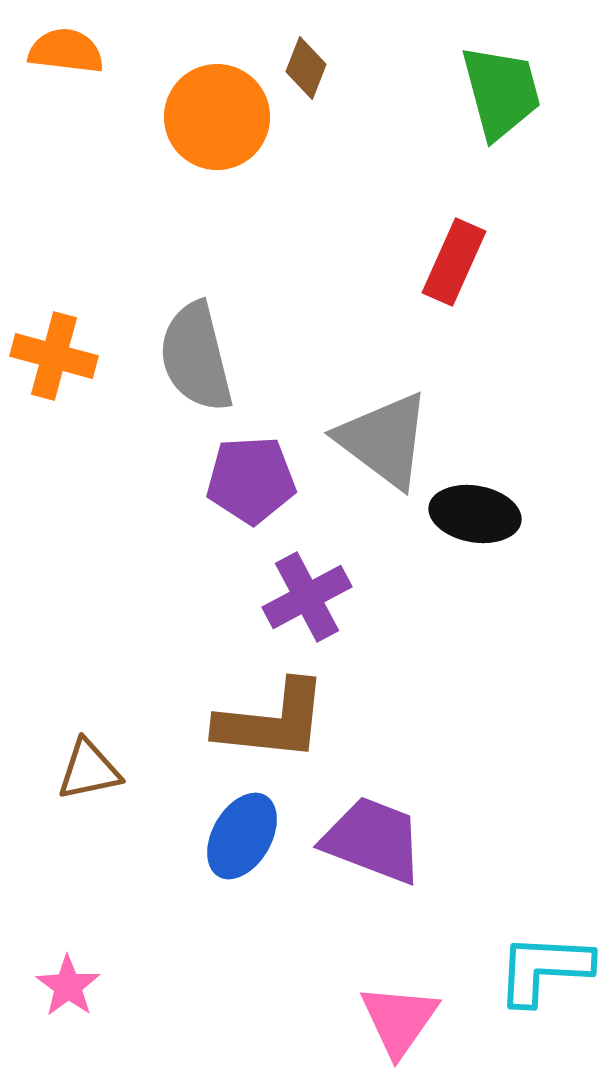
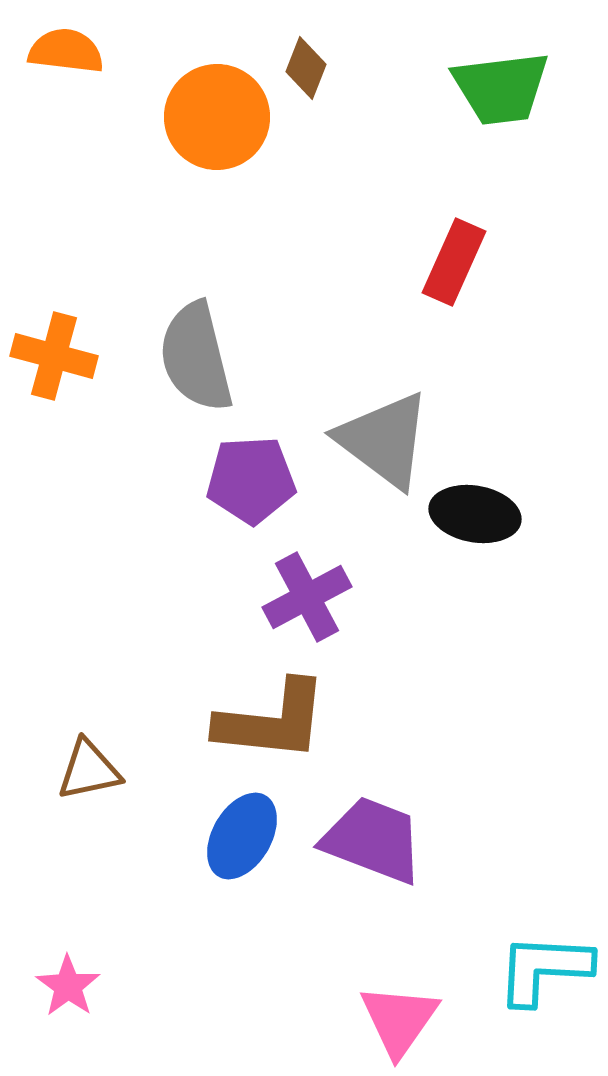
green trapezoid: moved 4 px up; rotated 98 degrees clockwise
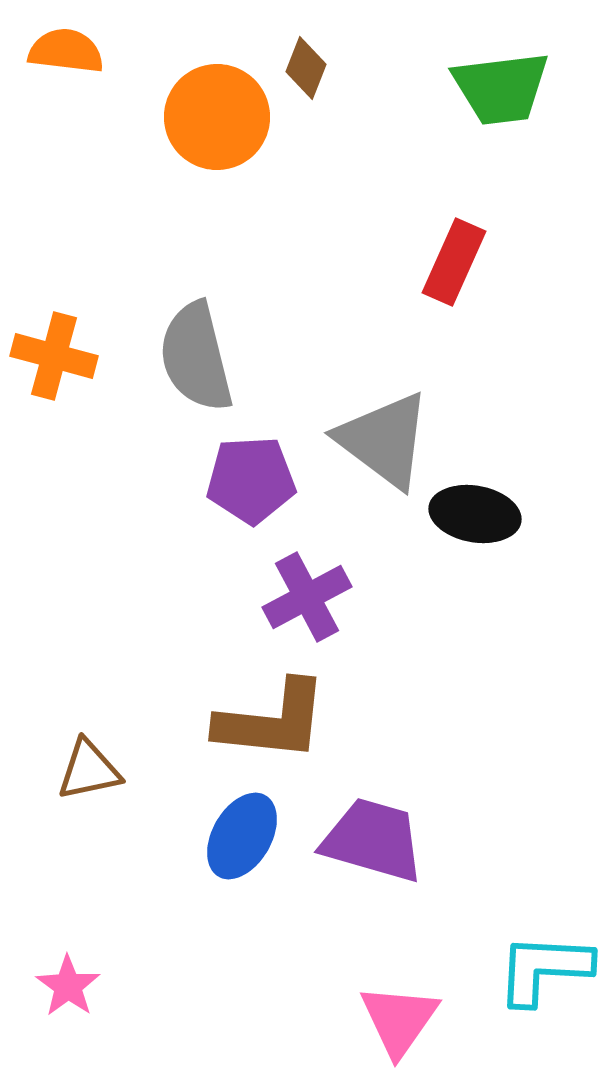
purple trapezoid: rotated 5 degrees counterclockwise
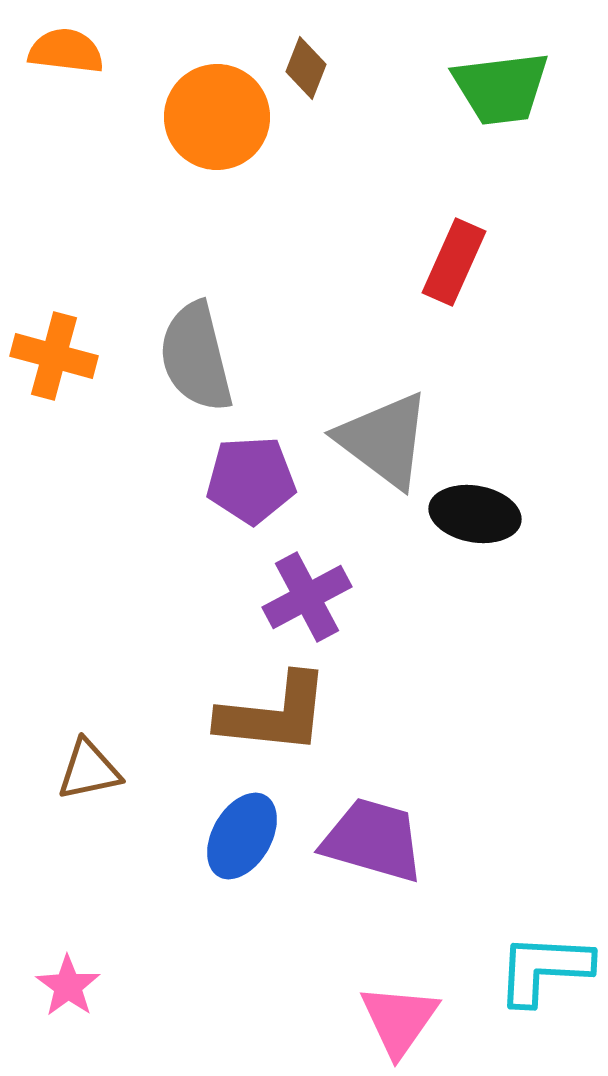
brown L-shape: moved 2 px right, 7 px up
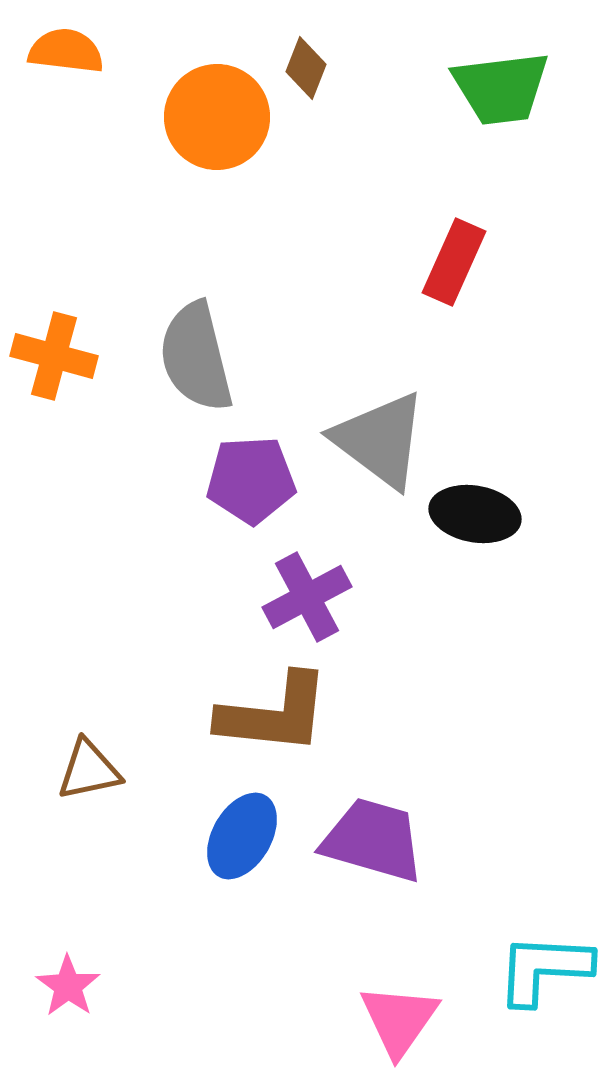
gray triangle: moved 4 px left
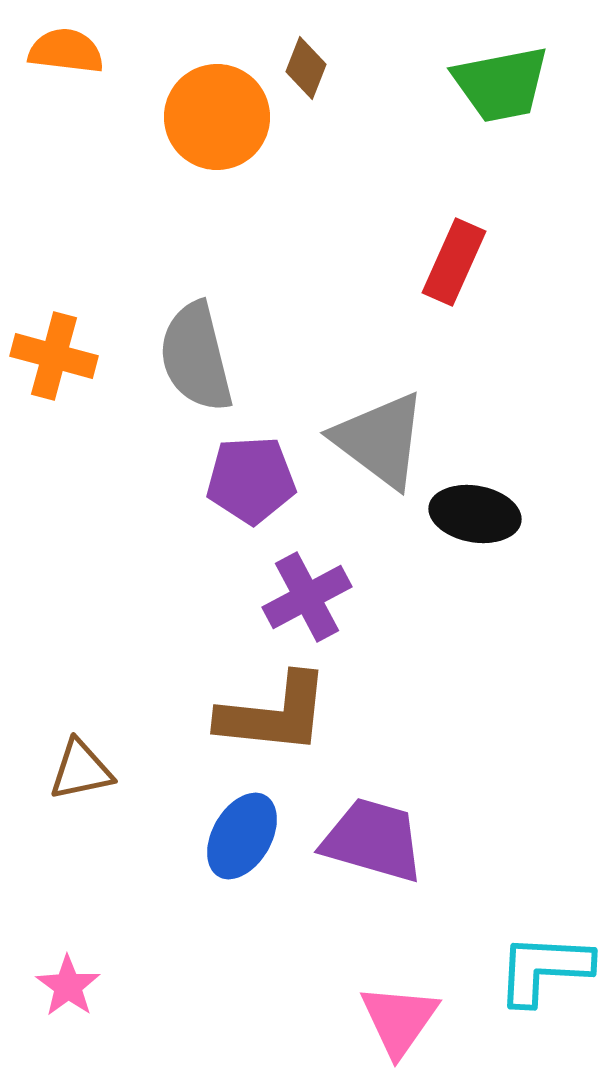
green trapezoid: moved 4 px up; rotated 4 degrees counterclockwise
brown triangle: moved 8 px left
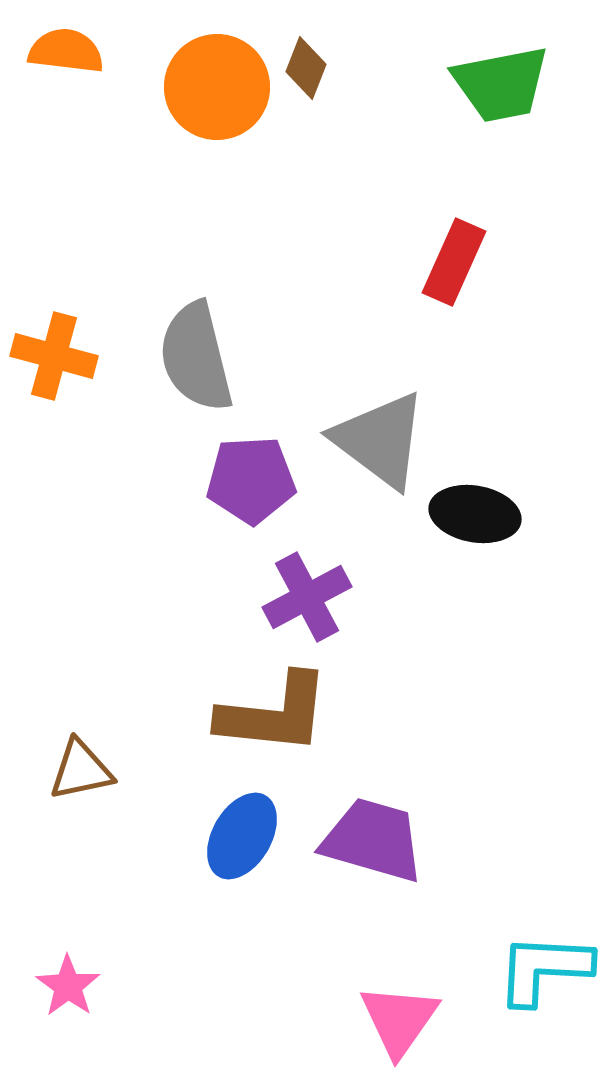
orange circle: moved 30 px up
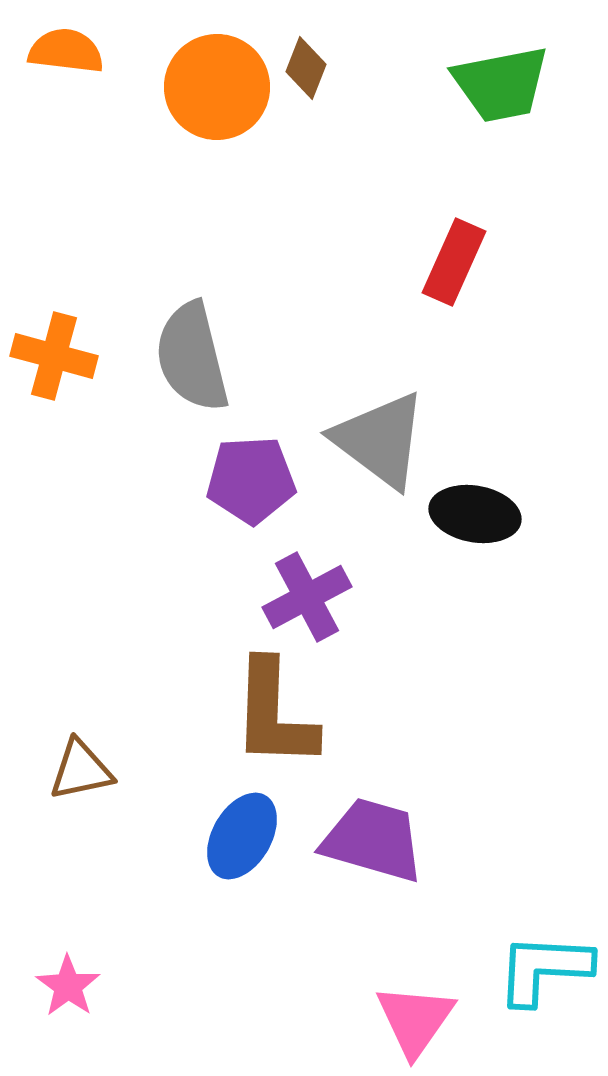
gray semicircle: moved 4 px left
brown L-shape: rotated 86 degrees clockwise
pink triangle: moved 16 px right
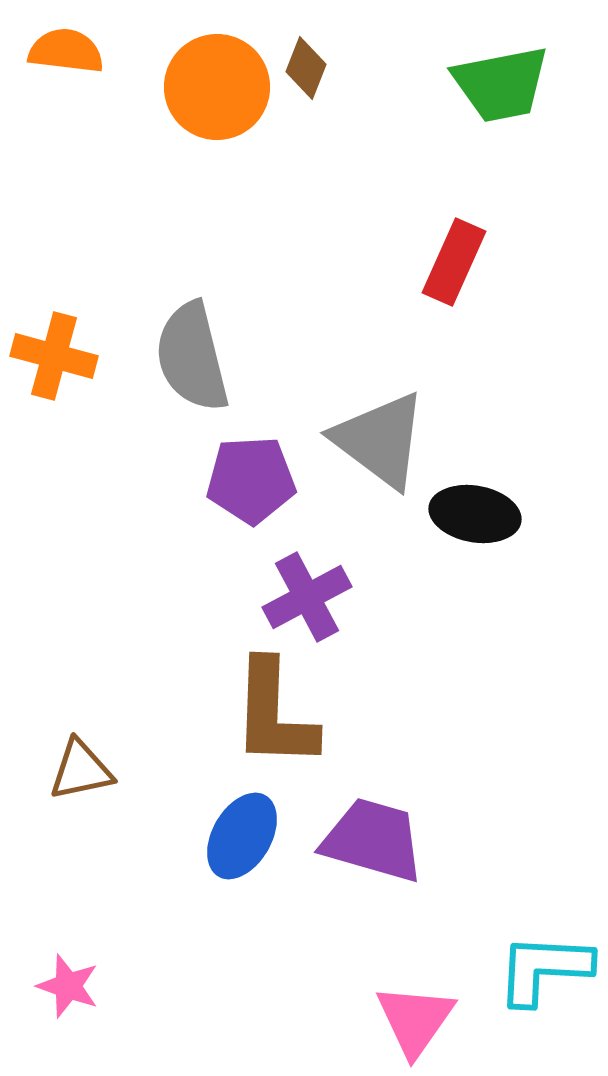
pink star: rotated 16 degrees counterclockwise
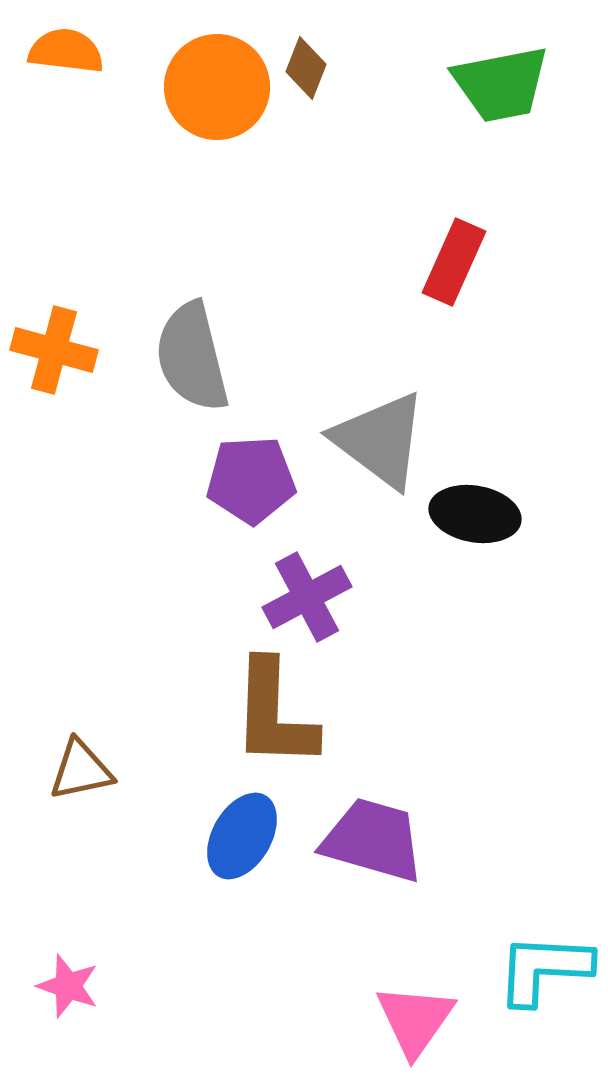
orange cross: moved 6 px up
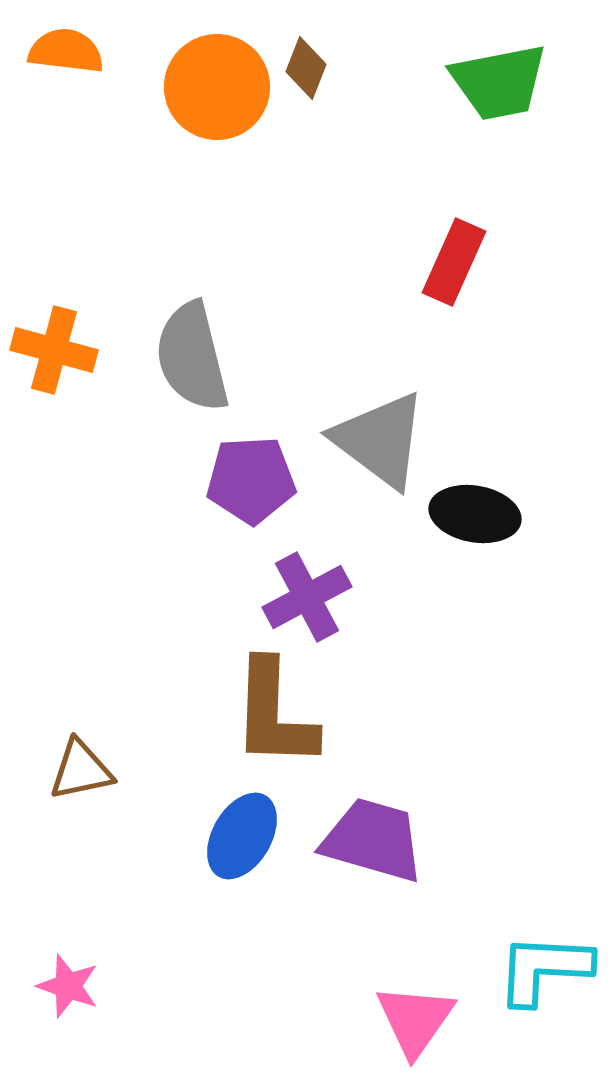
green trapezoid: moved 2 px left, 2 px up
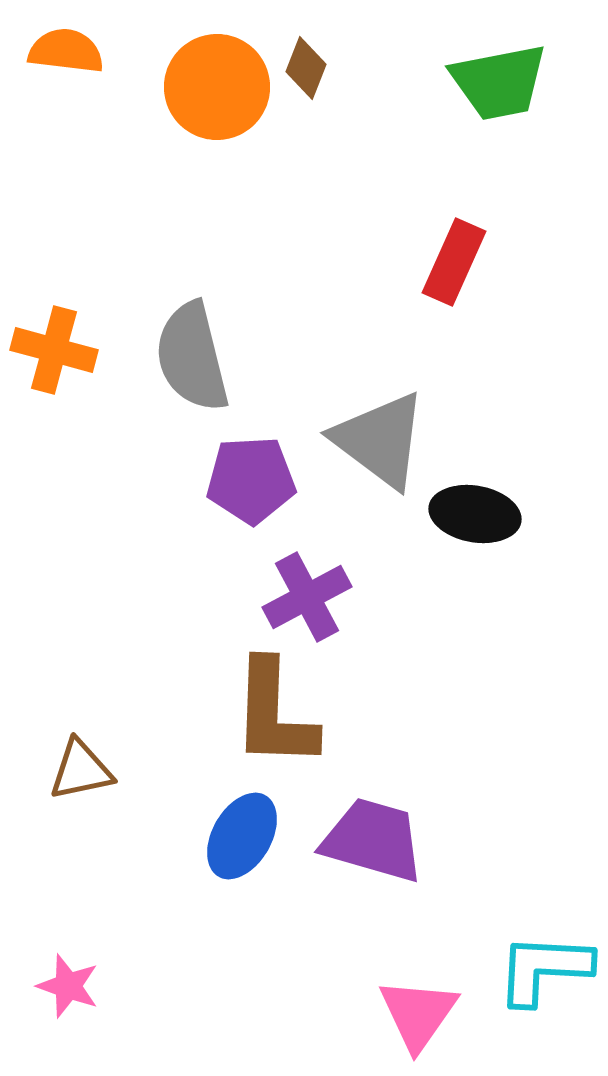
pink triangle: moved 3 px right, 6 px up
